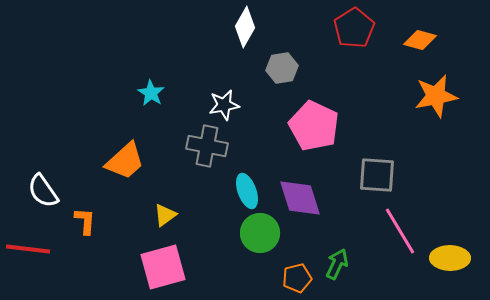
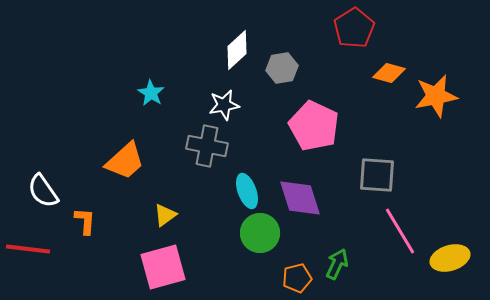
white diamond: moved 8 px left, 23 px down; rotated 18 degrees clockwise
orange diamond: moved 31 px left, 33 px down
yellow ellipse: rotated 18 degrees counterclockwise
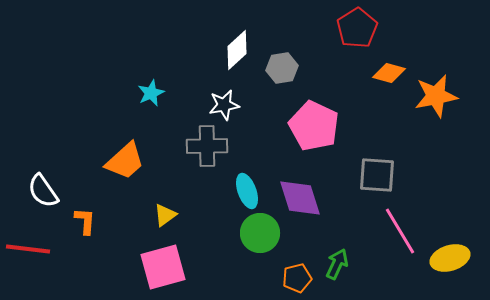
red pentagon: moved 3 px right
cyan star: rotated 16 degrees clockwise
gray cross: rotated 12 degrees counterclockwise
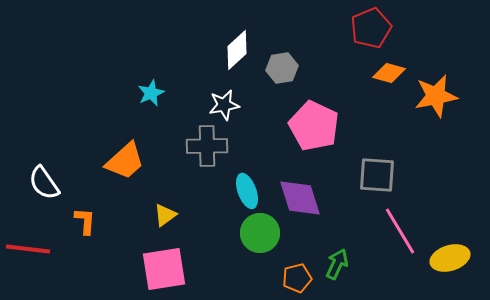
red pentagon: moved 14 px right; rotated 9 degrees clockwise
white semicircle: moved 1 px right, 8 px up
pink square: moved 1 px right, 2 px down; rotated 6 degrees clockwise
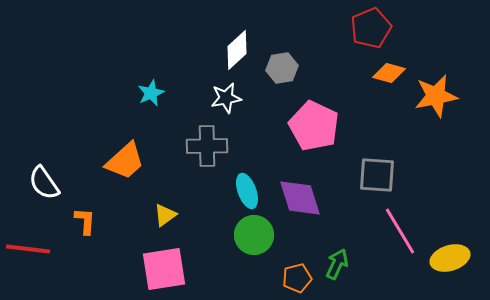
white star: moved 2 px right, 7 px up
green circle: moved 6 px left, 2 px down
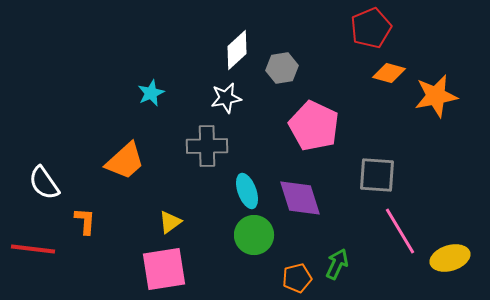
yellow triangle: moved 5 px right, 7 px down
red line: moved 5 px right
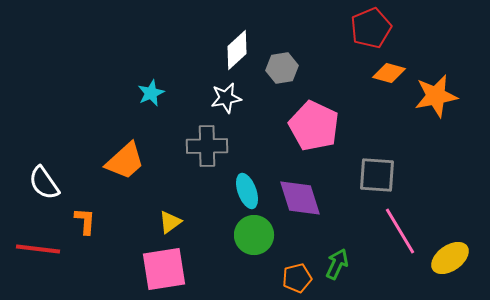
red line: moved 5 px right
yellow ellipse: rotated 18 degrees counterclockwise
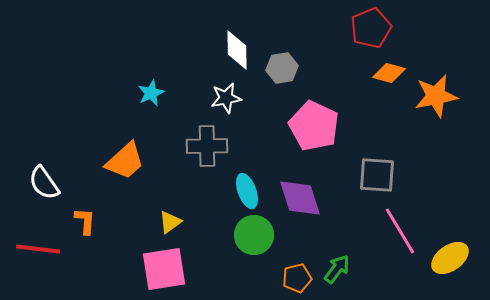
white diamond: rotated 48 degrees counterclockwise
green arrow: moved 5 px down; rotated 12 degrees clockwise
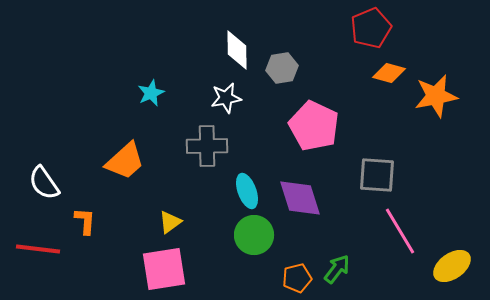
yellow ellipse: moved 2 px right, 8 px down
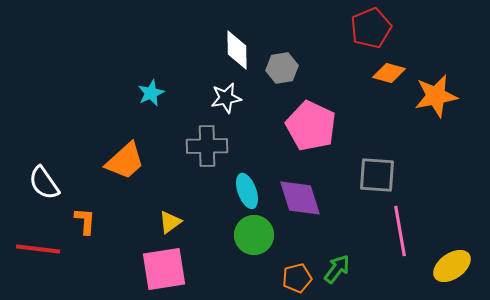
pink pentagon: moved 3 px left
pink line: rotated 21 degrees clockwise
